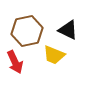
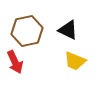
yellow trapezoid: moved 21 px right, 6 px down
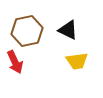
yellow trapezoid: moved 2 px right; rotated 30 degrees counterclockwise
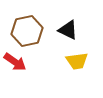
red arrow: rotated 30 degrees counterclockwise
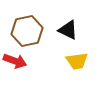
red arrow: moved 1 px up; rotated 15 degrees counterclockwise
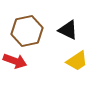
yellow trapezoid: rotated 25 degrees counterclockwise
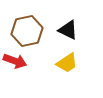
yellow trapezoid: moved 10 px left, 2 px down
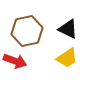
black triangle: moved 1 px up
yellow trapezoid: moved 5 px up
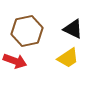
black triangle: moved 5 px right
yellow trapezoid: moved 1 px right
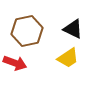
red arrow: moved 2 px down
